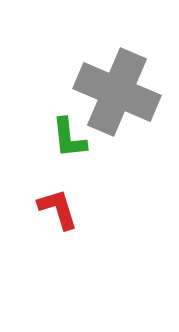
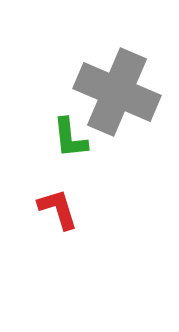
green L-shape: moved 1 px right
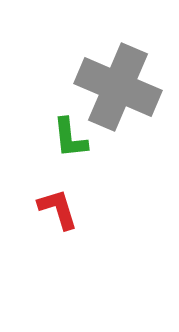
gray cross: moved 1 px right, 5 px up
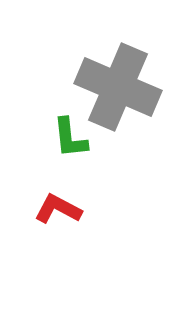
red L-shape: rotated 45 degrees counterclockwise
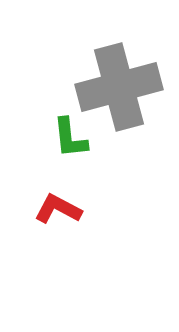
gray cross: moved 1 px right; rotated 38 degrees counterclockwise
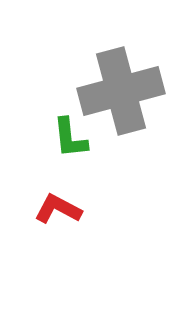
gray cross: moved 2 px right, 4 px down
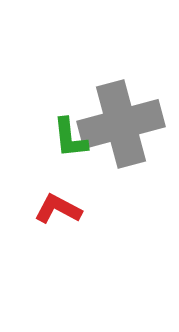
gray cross: moved 33 px down
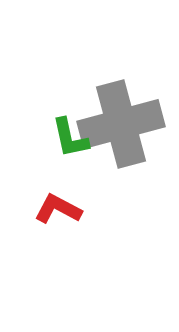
green L-shape: rotated 6 degrees counterclockwise
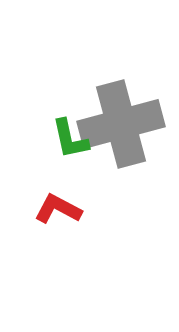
green L-shape: moved 1 px down
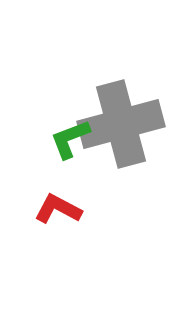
green L-shape: rotated 81 degrees clockwise
